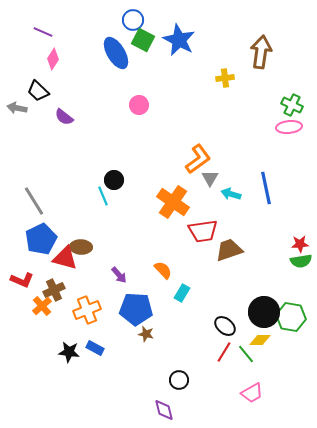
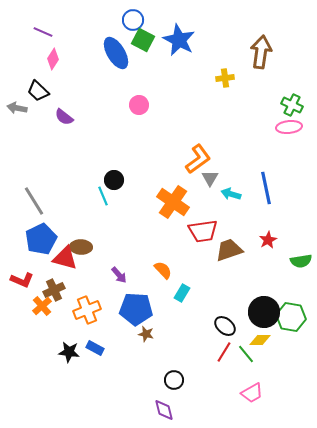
red star at (300, 244): moved 32 px left, 4 px up; rotated 24 degrees counterclockwise
black circle at (179, 380): moved 5 px left
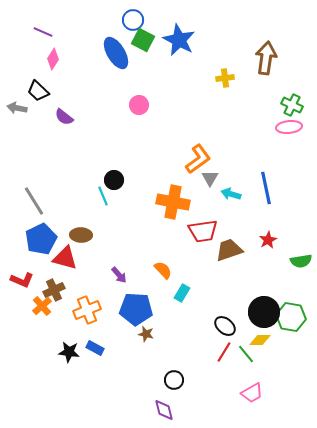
brown arrow at (261, 52): moved 5 px right, 6 px down
orange cross at (173, 202): rotated 24 degrees counterclockwise
brown ellipse at (81, 247): moved 12 px up
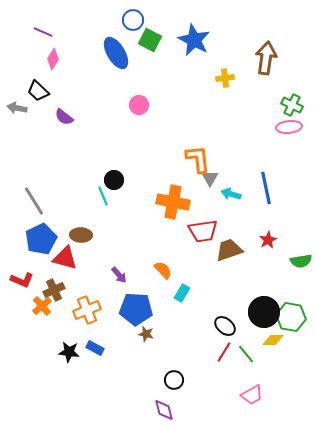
green square at (143, 40): moved 7 px right
blue star at (179, 40): moved 15 px right
orange L-shape at (198, 159): rotated 60 degrees counterclockwise
yellow diamond at (260, 340): moved 13 px right
pink trapezoid at (252, 393): moved 2 px down
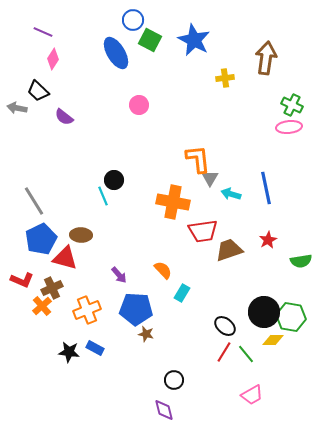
brown cross at (54, 290): moved 2 px left, 2 px up
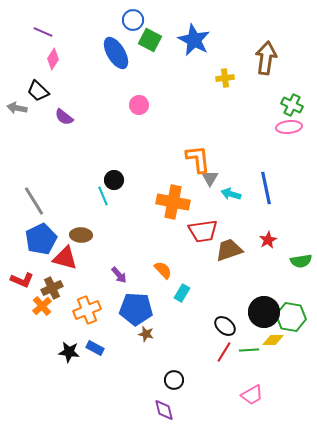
green line at (246, 354): moved 3 px right, 4 px up; rotated 54 degrees counterclockwise
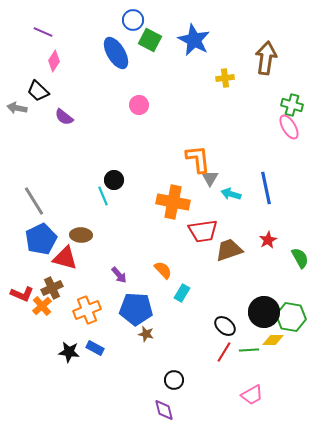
pink diamond at (53, 59): moved 1 px right, 2 px down
green cross at (292, 105): rotated 10 degrees counterclockwise
pink ellipse at (289, 127): rotated 65 degrees clockwise
green semicircle at (301, 261): moved 1 px left, 3 px up; rotated 110 degrees counterclockwise
red L-shape at (22, 280): moved 14 px down
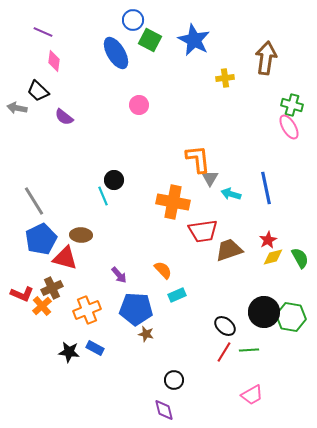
pink diamond at (54, 61): rotated 25 degrees counterclockwise
cyan rectangle at (182, 293): moved 5 px left, 2 px down; rotated 36 degrees clockwise
yellow diamond at (273, 340): moved 83 px up; rotated 15 degrees counterclockwise
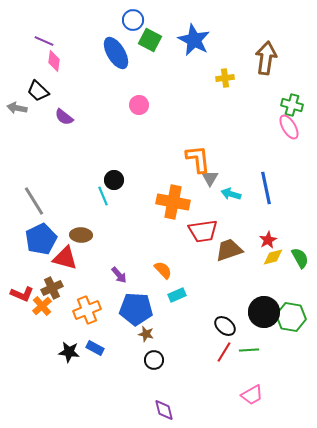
purple line at (43, 32): moved 1 px right, 9 px down
black circle at (174, 380): moved 20 px left, 20 px up
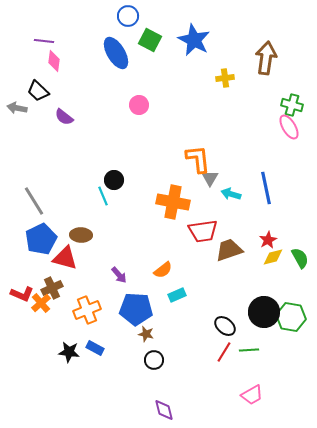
blue circle at (133, 20): moved 5 px left, 4 px up
purple line at (44, 41): rotated 18 degrees counterclockwise
orange semicircle at (163, 270): rotated 96 degrees clockwise
orange cross at (42, 306): moved 1 px left, 3 px up
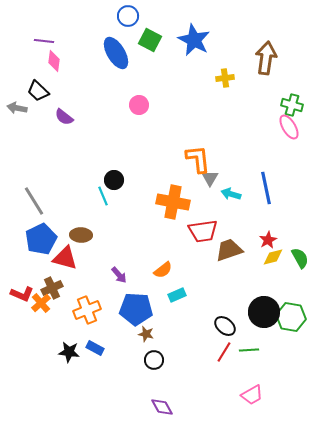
purple diamond at (164, 410): moved 2 px left, 3 px up; rotated 15 degrees counterclockwise
